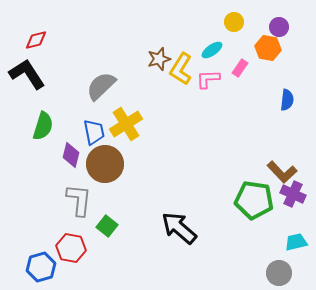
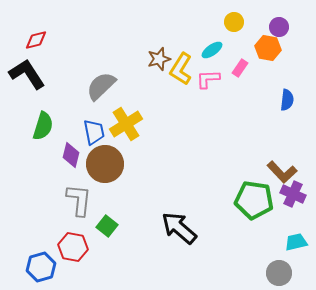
red hexagon: moved 2 px right, 1 px up
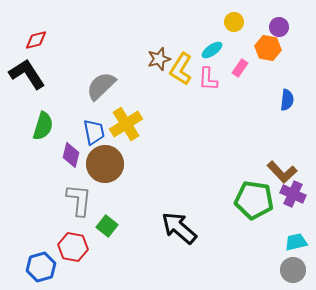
pink L-shape: rotated 85 degrees counterclockwise
gray circle: moved 14 px right, 3 px up
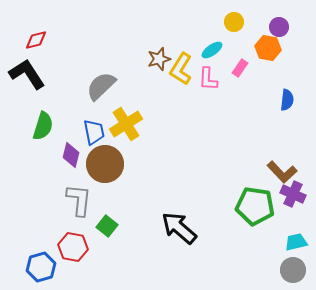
green pentagon: moved 1 px right, 6 px down
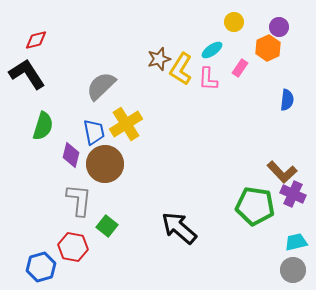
orange hexagon: rotated 25 degrees clockwise
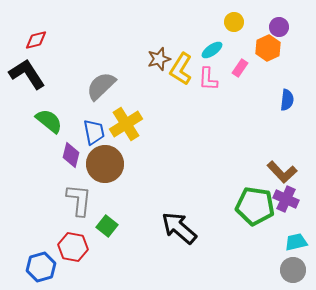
green semicircle: moved 6 px right, 5 px up; rotated 68 degrees counterclockwise
purple cross: moved 7 px left, 5 px down
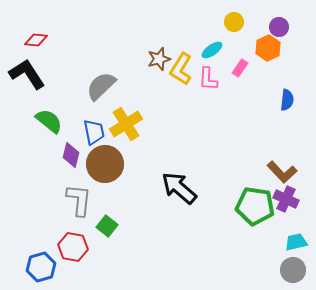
red diamond: rotated 20 degrees clockwise
black arrow: moved 40 px up
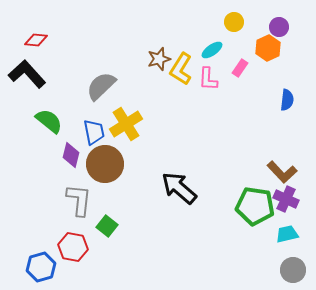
black L-shape: rotated 9 degrees counterclockwise
cyan trapezoid: moved 9 px left, 8 px up
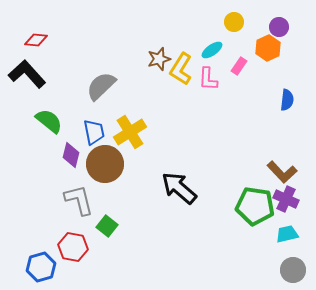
pink rectangle: moved 1 px left, 2 px up
yellow cross: moved 4 px right, 8 px down
gray L-shape: rotated 20 degrees counterclockwise
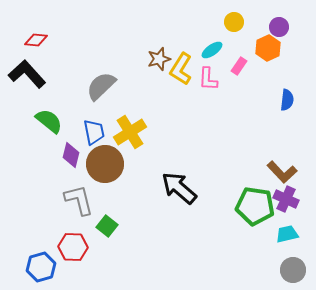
red hexagon: rotated 8 degrees counterclockwise
